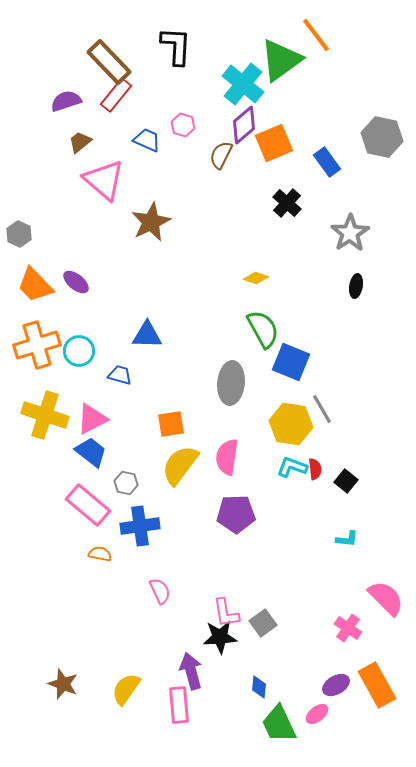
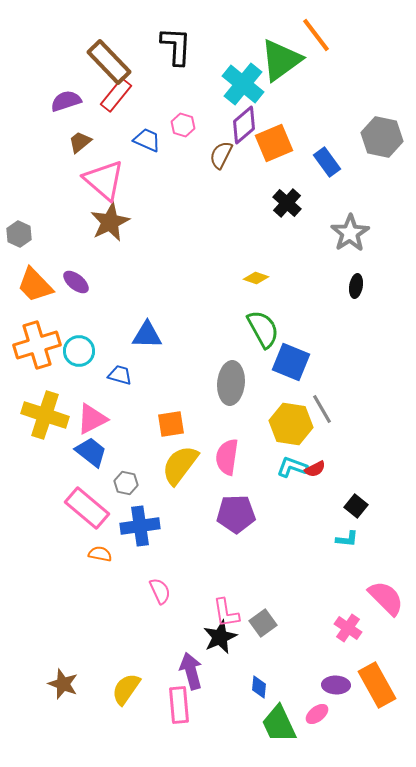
brown star at (151, 222): moved 41 px left
red semicircle at (315, 469): rotated 70 degrees clockwise
black square at (346, 481): moved 10 px right, 25 px down
pink rectangle at (88, 505): moved 1 px left, 3 px down
black star at (220, 637): rotated 20 degrees counterclockwise
purple ellipse at (336, 685): rotated 32 degrees clockwise
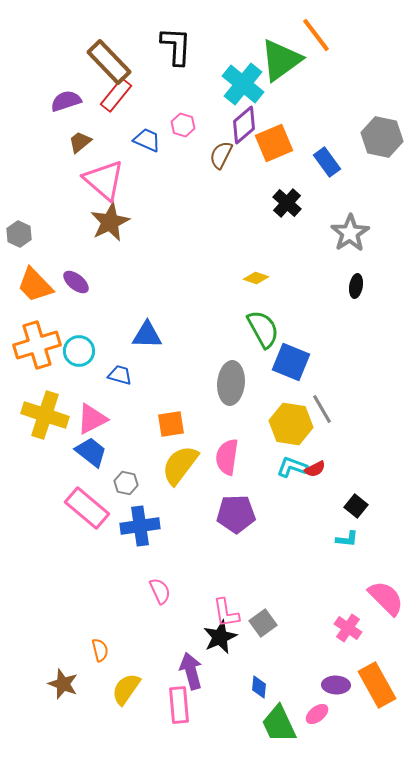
orange semicircle at (100, 554): moved 96 px down; rotated 65 degrees clockwise
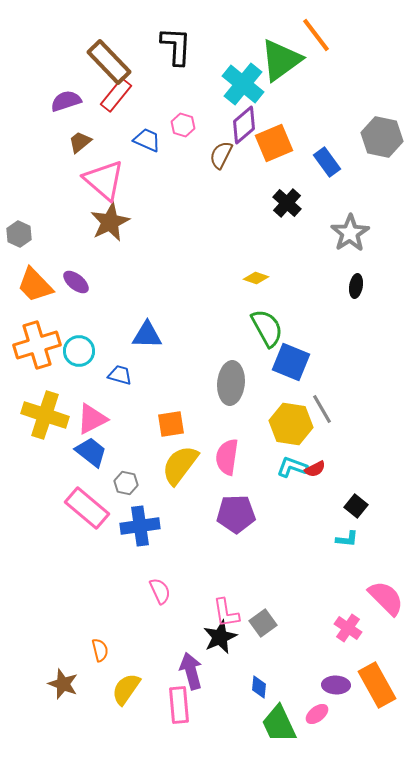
green semicircle at (263, 329): moved 4 px right, 1 px up
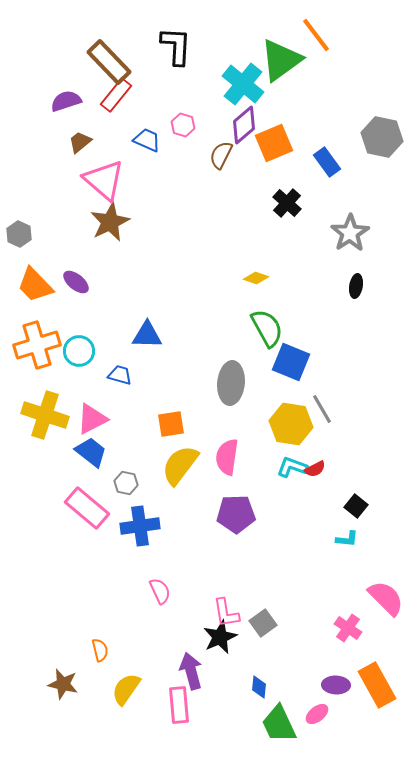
brown star at (63, 684): rotated 8 degrees counterclockwise
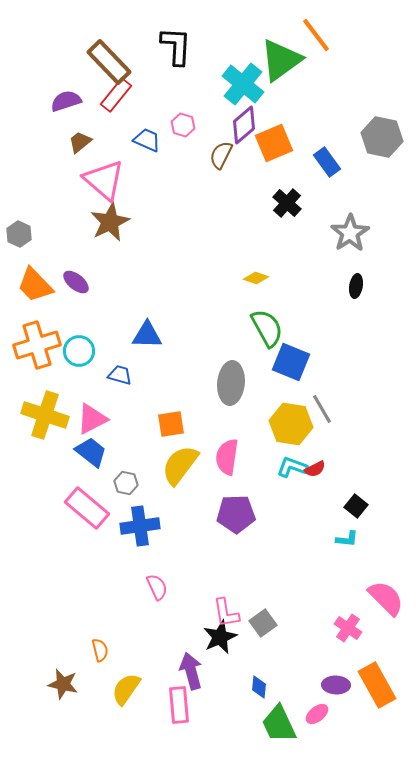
pink semicircle at (160, 591): moved 3 px left, 4 px up
